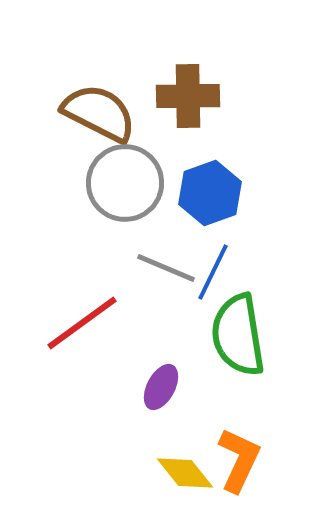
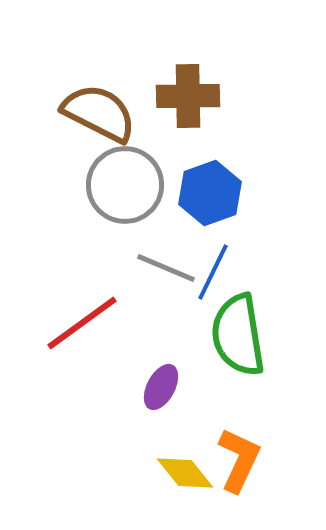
gray circle: moved 2 px down
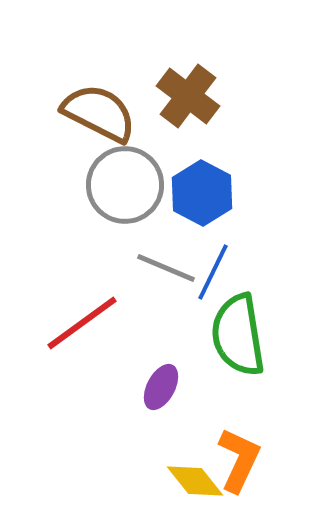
brown cross: rotated 38 degrees clockwise
blue hexagon: moved 8 px left; rotated 12 degrees counterclockwise
yellow diamond: moved 10 px right, 8 px down
